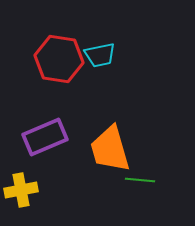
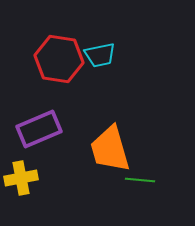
purple rectangle: moved 6 px left, 8 px up
yellow cross: moved 12 px up
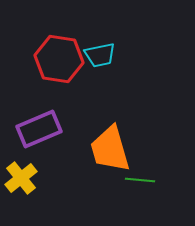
yellow cross: rotated 28 degrees counterclockwise
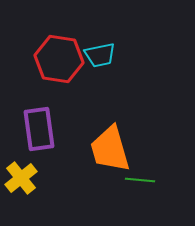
purple rectangle: rotated 75 degrees counterclockwise
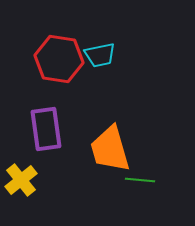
purple rectangle: moved 7 px right
yellow cross: moved 2 px down
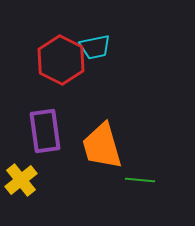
cyan trapezoid: moved 5 px left, 8 px up
red hexagon: moved 2 px right, 1 px down; rotated 18 degrees clockwise
purple rectangle: moved 1 px left, 2 px down
orange trapezoid: moved 8 px left, 3 px up
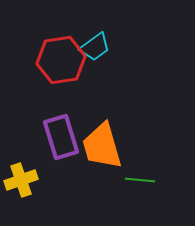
cyan trapezoid: rotated 24 degrees counterclockwise
red hexagon: rotated 24 degrees clockwise
purple rectangle: moved 16 px right, 6 px down; rotated 9 degrees counterclockwise
yellow cross: rotated 20 degrees clockwise
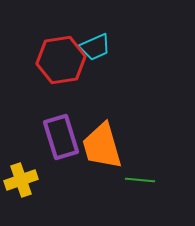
cyan trapezoid: rotated 12 degrees clockwise
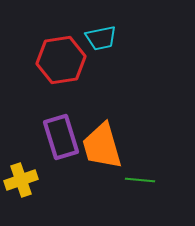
cyan trapezoid: moved 6 px right, 9 px up; rotated 12 degrees clockwise
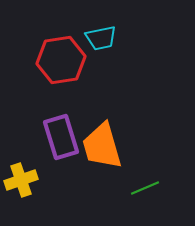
green line: moved 5 px right, 8 px down; rotated 28 degrees counterclockwise
